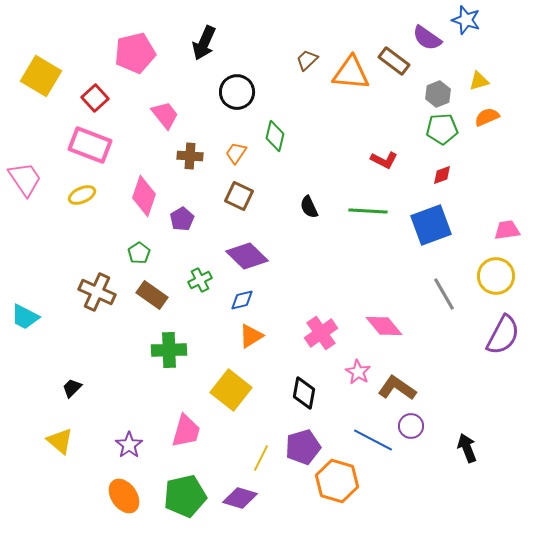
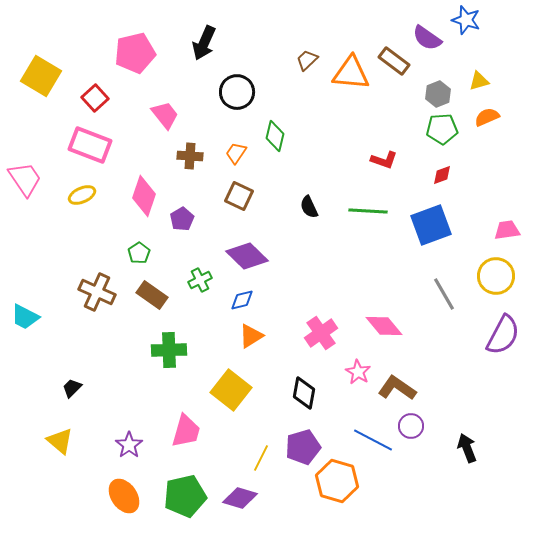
red L-shape at (384, 160): rotated 8 degrees counterclockwise
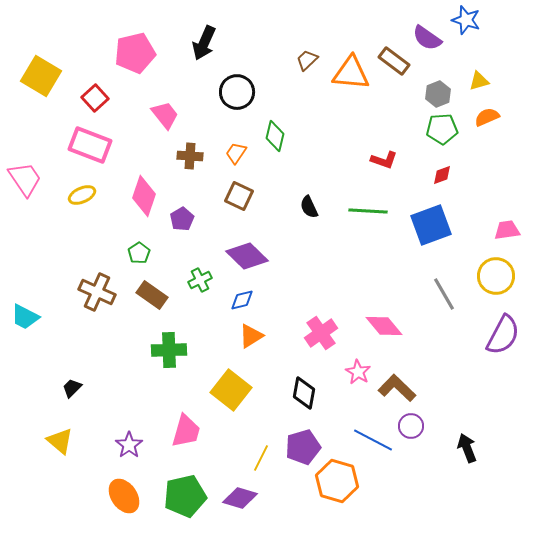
brown L-shape at (397, 388): rotated 9 degrees clockwise
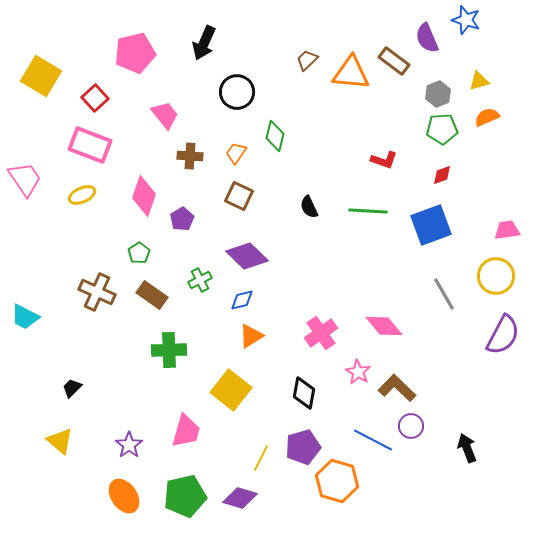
purple semicircle at (427, 38): rotated 32 degrees clockwise
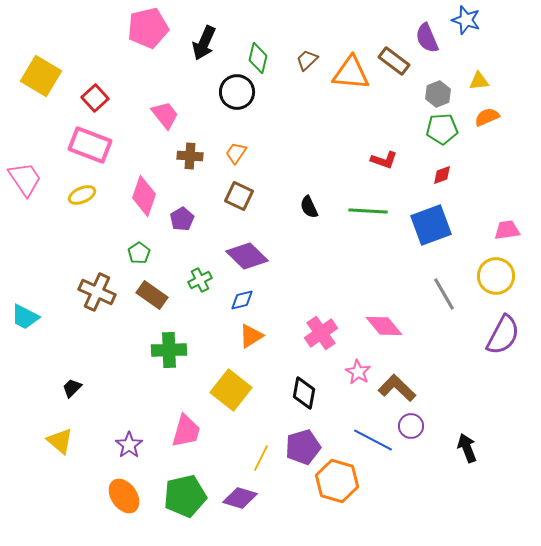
pink pentagon at (135, 53): moved 13 px right, 25 px up
yellow triangle at (479, 81): rotated 10 degrees clockwise
green diamond at (275, 136): moved 17 px left, 78 px up
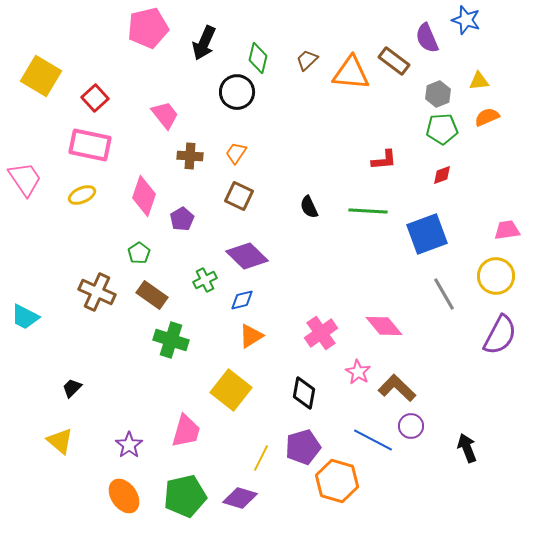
pink rectangle at (90, 145): rotated 9 degrees counterclockwise
red L-shape at (384, 160): rotated 24 degrees counterclockwise
blue square at (431, 225): moved 4 px left, 9 px down
green cross at (200, 280): moved 5 px right
purple semicircle at (503, 335): moved 3 px left
green cross at (169, 350): moved 2 px right, 10 px up; rotated 20 degrees clockwise
